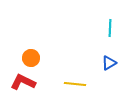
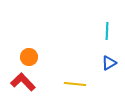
cyan line: moved 3 px left, 3 px down
orange circle: moved 2 px left, 1 px up
red L-shape: rotated 20 degrees clockwise
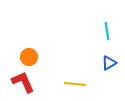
cyan line: rotated 12 degrees counterclockwise
red L-shape: rotated 20 degrees clockwise
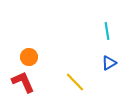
yellow line: moved 2 px up; rotated 40 degrees clockwise
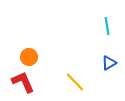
cyan line: moved 5 px up
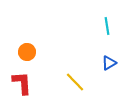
orange circle: moved 2 px left, 5 px up
red L-shape: moved 1 px left, 1 px down; rotated 20 degrees clockwise
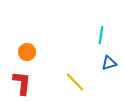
cyan line: moved 6 px left, 9 px down; rotated 18 degrees clockwise
blue triangle: rotated 14 degrees clockwise
red L-shape: rotated 10 degrees clockwise
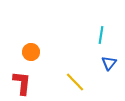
orange circle: moved 4 px right
blue triangle: rotated 35 degrees counterclockwise
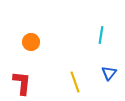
orange circle: moved 10 px up
blue triangle: moved 10 px down
yellow line: rotated 25 degrees clockwise
